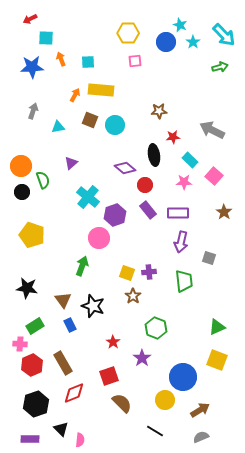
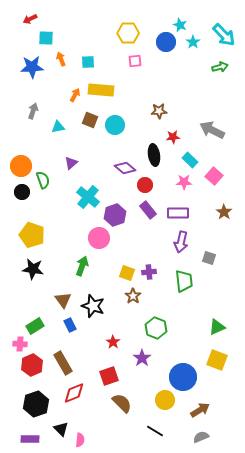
black star at (27, 288): moved 6 px right, 19 px up
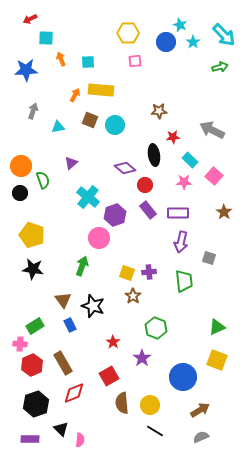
blue star at (32, 67): moved 6 px left, 3 px down
black circle at (22, 192): moved 2 px left, 1 px down
red square at (109, 376): rotated 12 degrees counterclockwise
yellow circle at (165, 400): moved 15 px left, 5 px down
brown semicircle at (122, 403): rotated 140 degrees counterclockwise
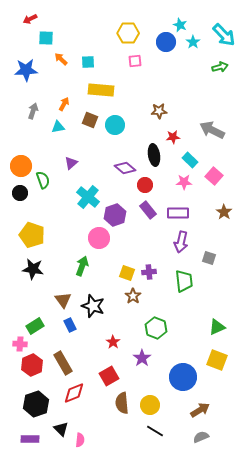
orange arrow at (61, 59): rotated 24 degrees counterclockwise
orange arrow at (75, 95): moved 11 px left, 9 px down
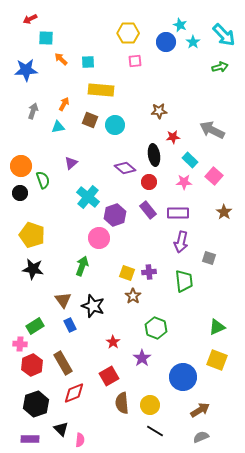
red circle at (145, 185): moved 4 px right, 3 px up
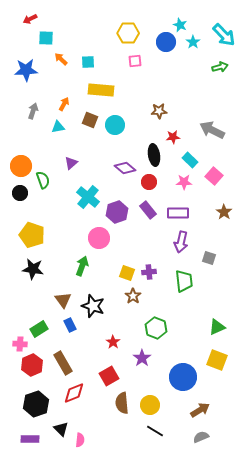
purple hexagon at (115, 215): moved 2 px right, 3 px up
green rectangle at (35, 326): moved 4 px right, 3 px down
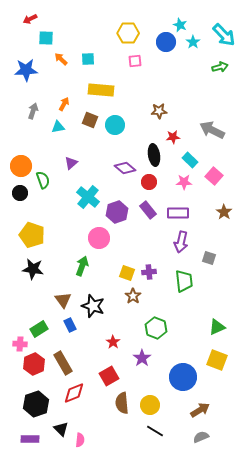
cyan square at (88, 62): moved 3 px up
red hexagon at (32, 365): moved 2 px right, 1 px up
